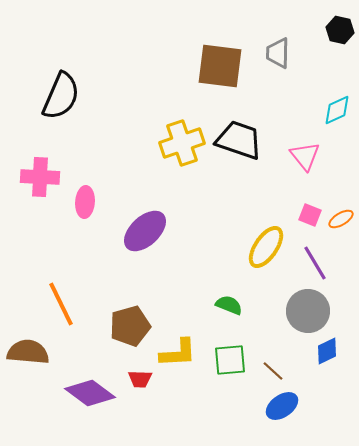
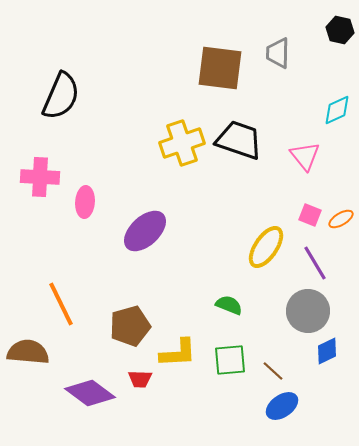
brown square: moved 2 px down
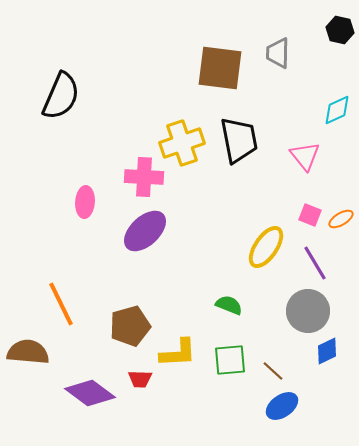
black trapezoid: rotated 60 degrees clockwise
pink cross: moved 104 px right
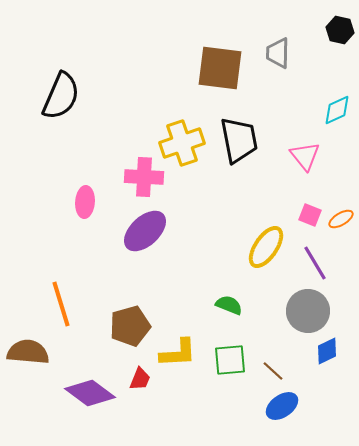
orange line: rotated 9 degrees clockwise
red trapezoid: rotated 70 degrees counterclockwise
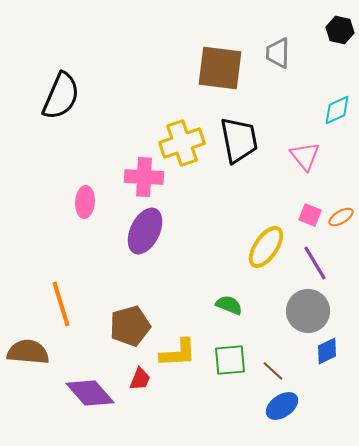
orange ellipse: moved 2 px up
purple ellipse: rotated 21 degrees counterclockwise
purple diamond: rotated 12 degrees clockwise
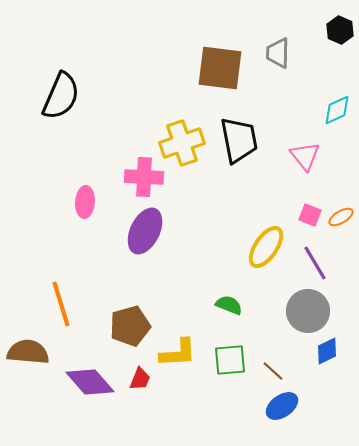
black hexagon: rotated 12 degrees clockwise
purple diamond: moved 11 px up
